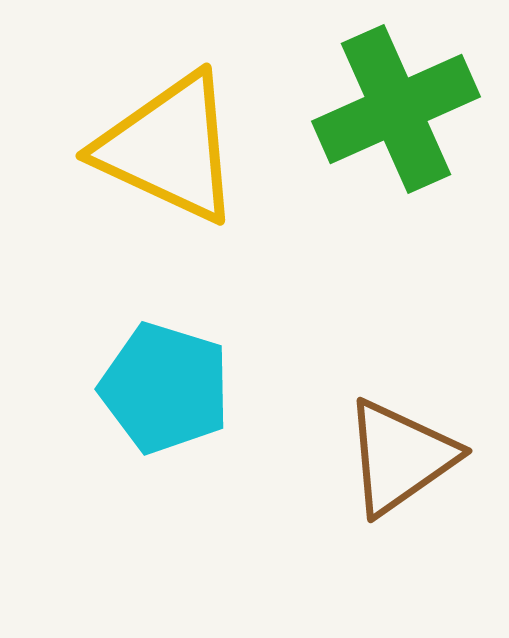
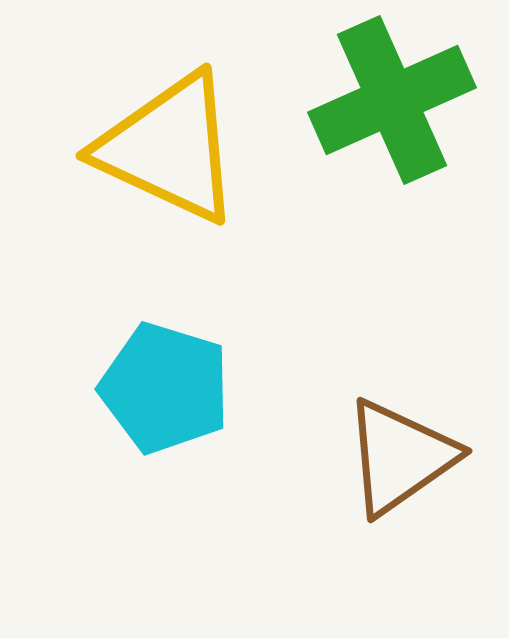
green cross: moved 4 px left, 9 px up
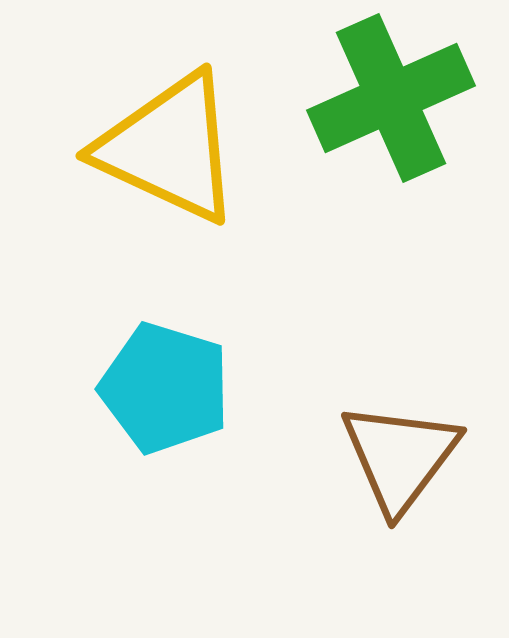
green cross: moved 1 px left, 2 px up
brown triangle: rotated 18 degrees counterclockwise
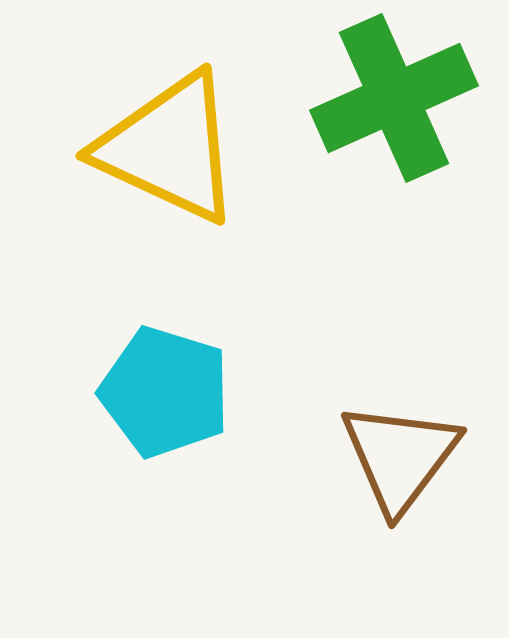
green cross: moved 3 px right
cyan pentagon: moved 4 px down
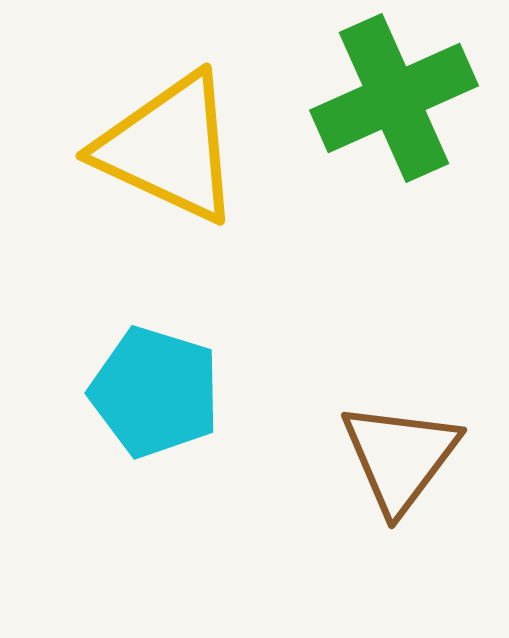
cyan pentagon: moved 10 px left
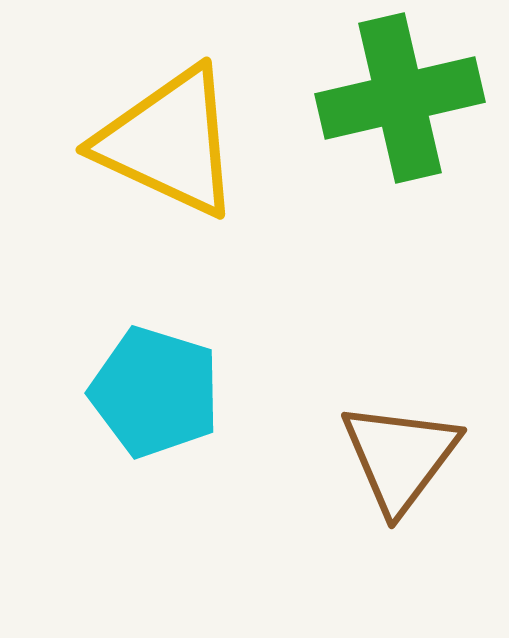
green cross: moved 6 px right; rotated 11 degrees clockwise
yellow triangle: moved 6 px up
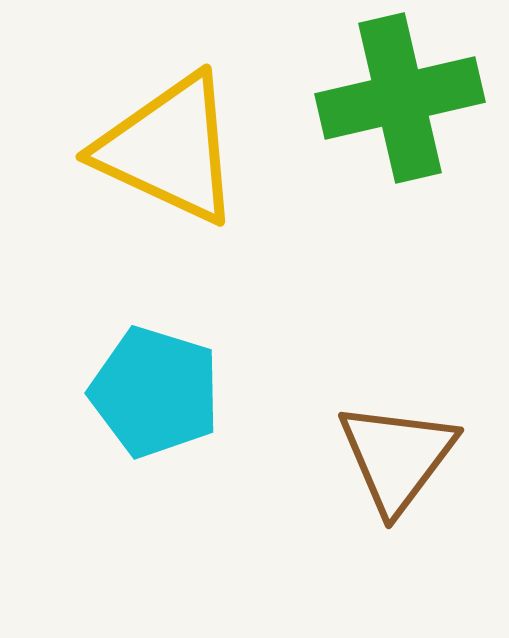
yellow triangle: moved 7 px down
brown triangle: moved 3 px left
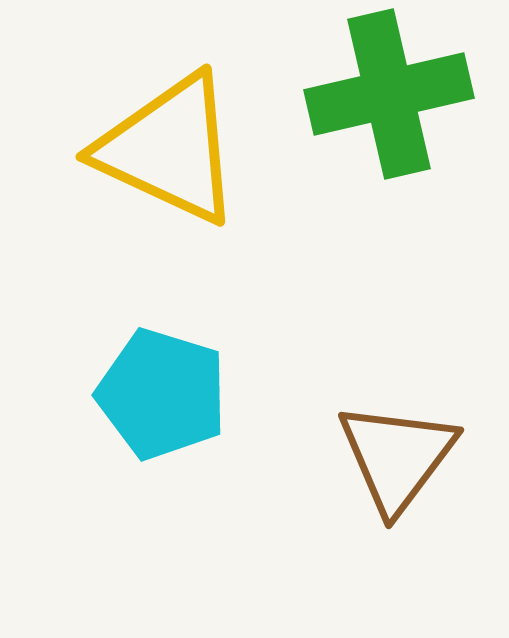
green cross: moved 11 px left, 4 px up
cyan pentagon: moved 7 px right, 2 px down
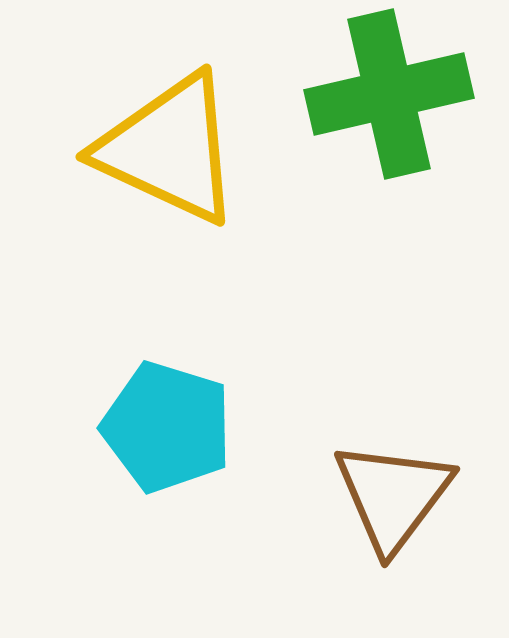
cyan pentagon: moved 5 px right, 33 px down
brown triangle: moved 4 px left, 39 px down
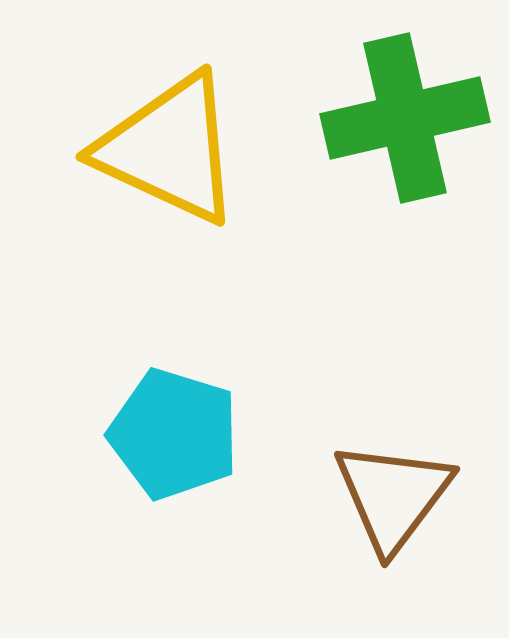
green cross: moved 16 px right, 24 px down
cyan pentagon: moved 7 px right, 7 px down
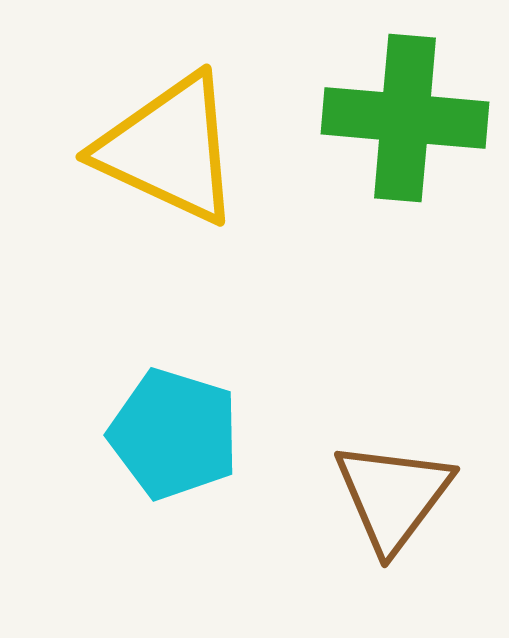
green cross: rotated 18 degrees clockwise
